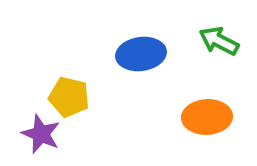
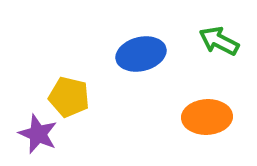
blue ellipse: rotated 6 degrees counterclockwise
purple star: moved 3 px left
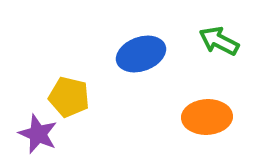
blue ellipse: rotated 6 degrees counterclockwise
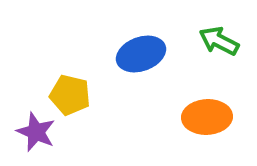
yellow pentagon: moved 1 px right, 2 px up
purple star: moved 2 px left, 2 px up
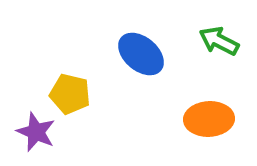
blue ellipse: rotated 60 degrees clockwise
yellow pentagon: moved 1 px up
orange ellipse: moved 2 px right, 2 px down
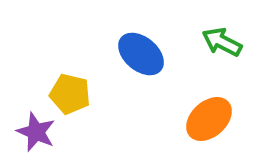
green arrow: moved 3 px right, 1 px down
orange ellipse: rotated 39 degrees counterclockwise
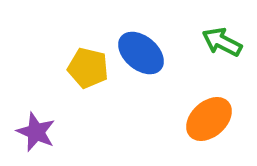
blue ellipse: moved 1 px up
yellow pentagon: moved 18 px right, 26 px up
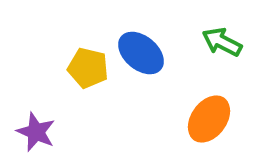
orange ellipse: rotated 12 degrees counterclockwise
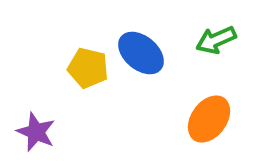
green arrow: moved 6 px left, 2 px up; rotated 51 degrees counterclockwise
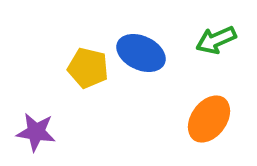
blue ellipse: rotated 15 degrees counterclockwise
purple star: rotated 15 degrees counterclockwise
